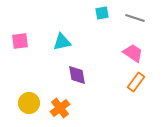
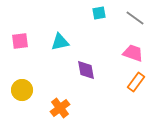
cyan square: moved 3 px left
gray line: rotated 18 degrees clockwise
cyan triangle: moved 2 px left
pink trapezoid: rotated 15 degrees counterclockwise
purple diamond: moved 9 px right, 5 px up
yellow circle: moved 7 px left, 13 px up
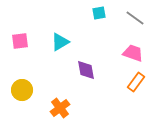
cyan triangle: rotated 18 degrees counterclockwise
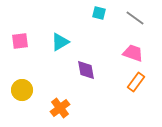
cyan square: rotated 24 degrees clockwise
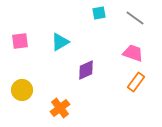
cyan square: rotated 24 degrees counterclockwise
purple diamond: rotated 75 degrees clockwise
